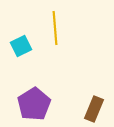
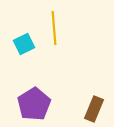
yellow line: moved 1 px left
cyan square: moved 3 px right, 2 px up
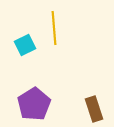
cyan square: moved 1 px right, 1 px down
brown rectangle: rotated 40 degrees counterclockwise
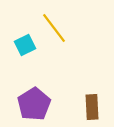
yellow line: rotated 32 degrees counterclockwise
brown rectangle: moved 2 px left, 2 px up; rotated 15 degrees clockwise
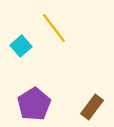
cyan square: moved 4 px left, 1 px down; rotated 15 degrees counterclockwise
brown rectangle: rotated 40 degrees clockwise
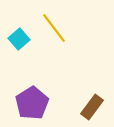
cyan square: moved 2 px left, 7 px up
purple pentagon: moved 2 px left, 1 px up
